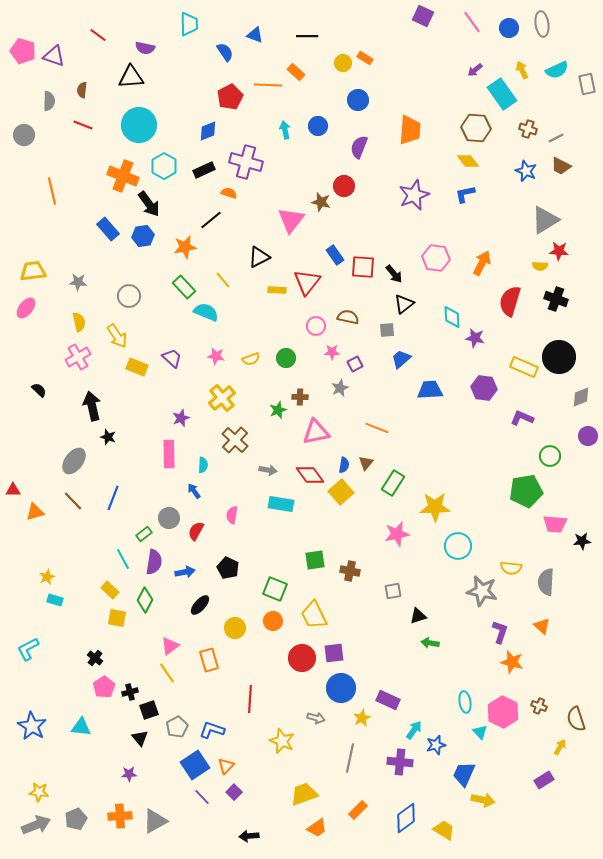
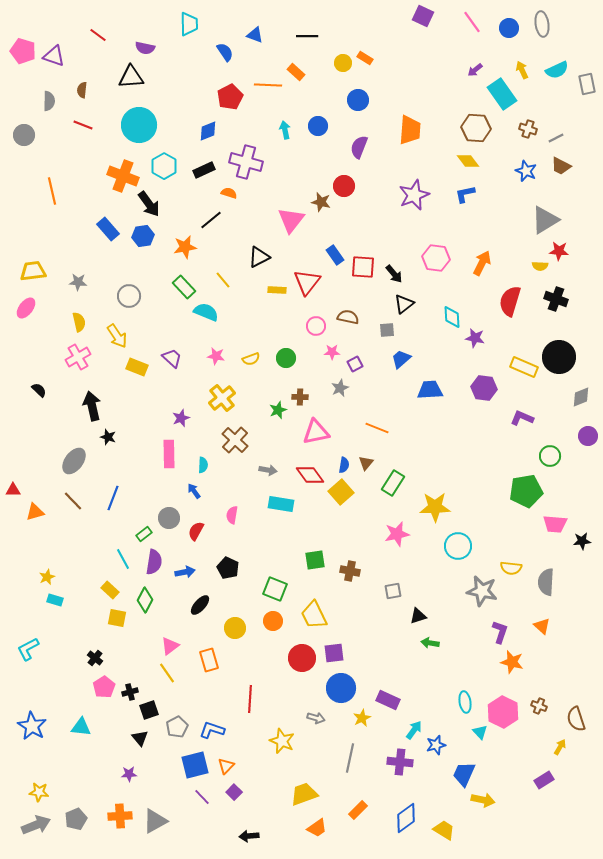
blue square at (195, 765): rotated 20 degrees clockwise
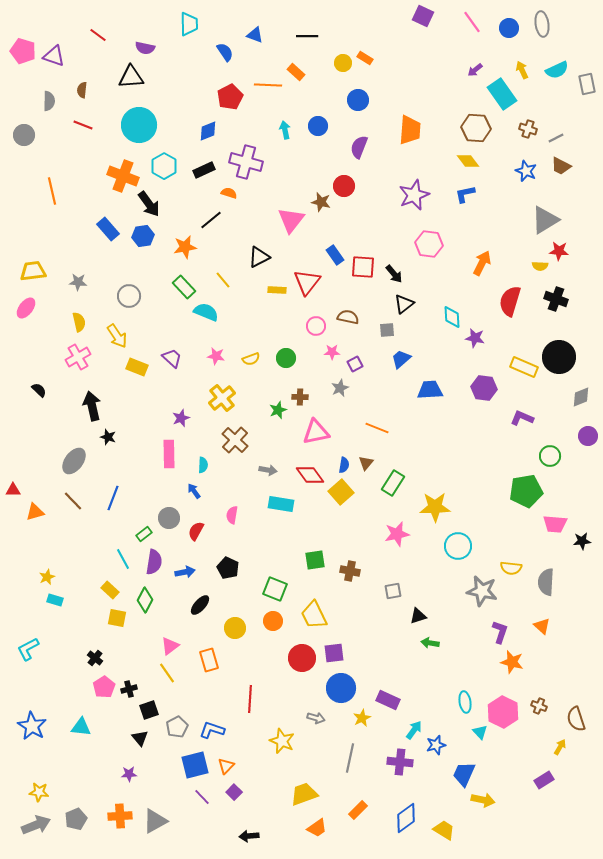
pink hexagon at (436, 258): moved 7 px left, 14 px up
black cross at (130, 692): moved 1 px left, 3 px up
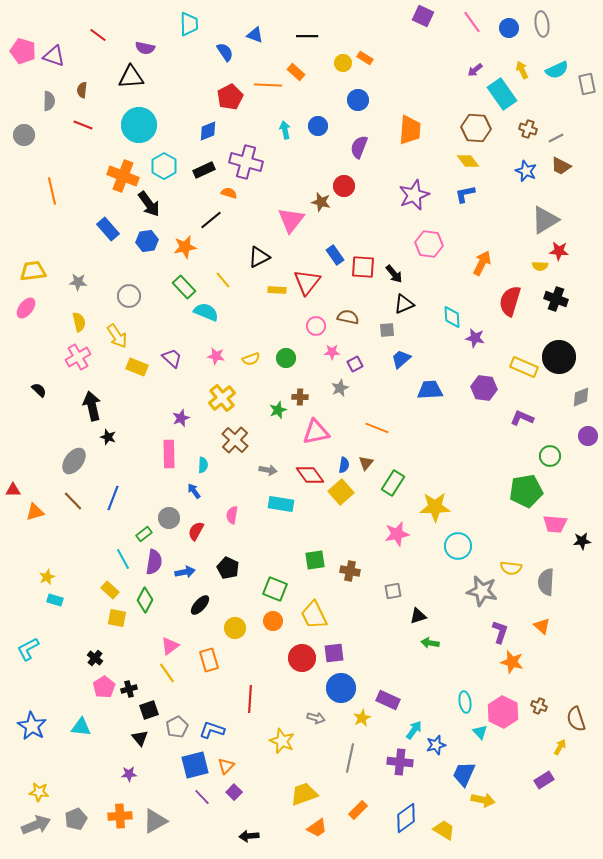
blue hexagon at (143, 236): moved 4 px right, 5 px down
black triangle at (404, 304): rotated 15 degrees clockwise
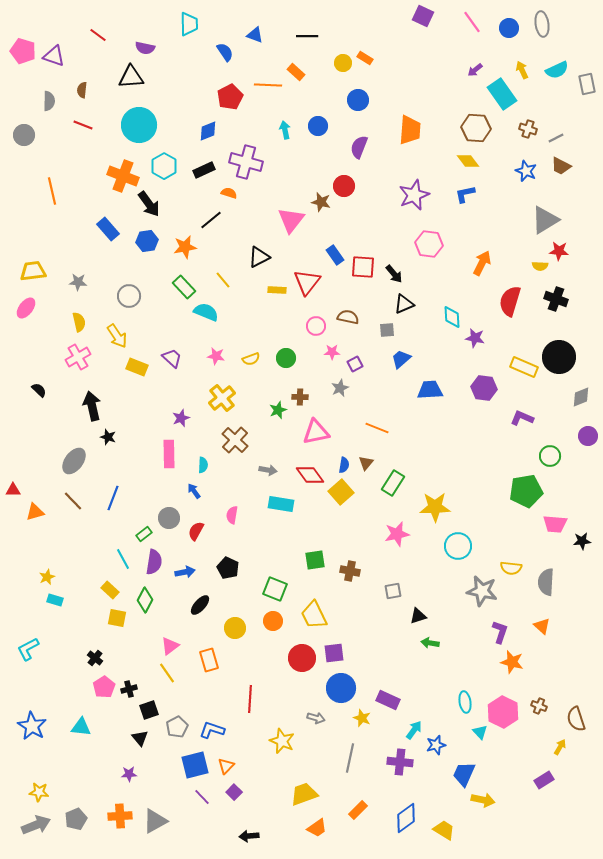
yellow star at (362, 718): rotated 24 degrees counterclockwise
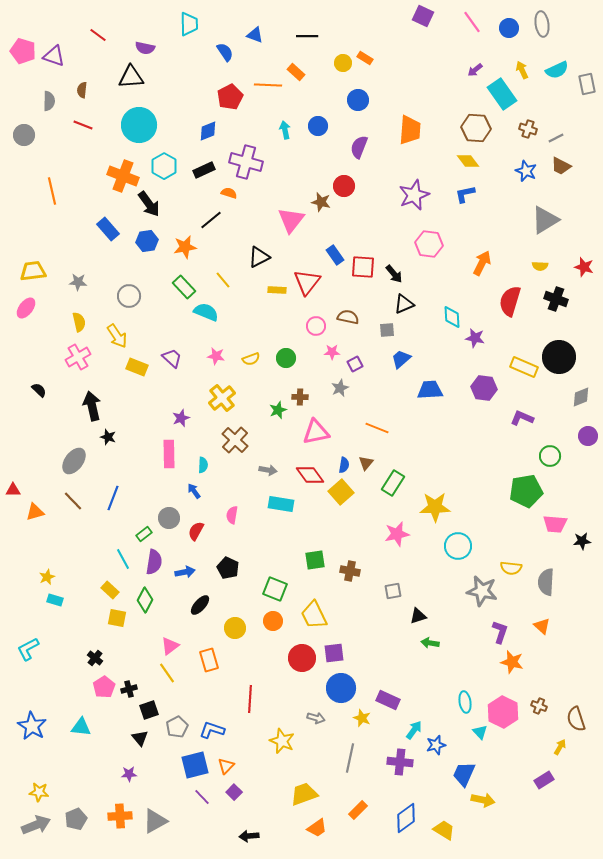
red star at (559, 251): moved 25 px right, 16 px down; rotated 12 degrees clockwise
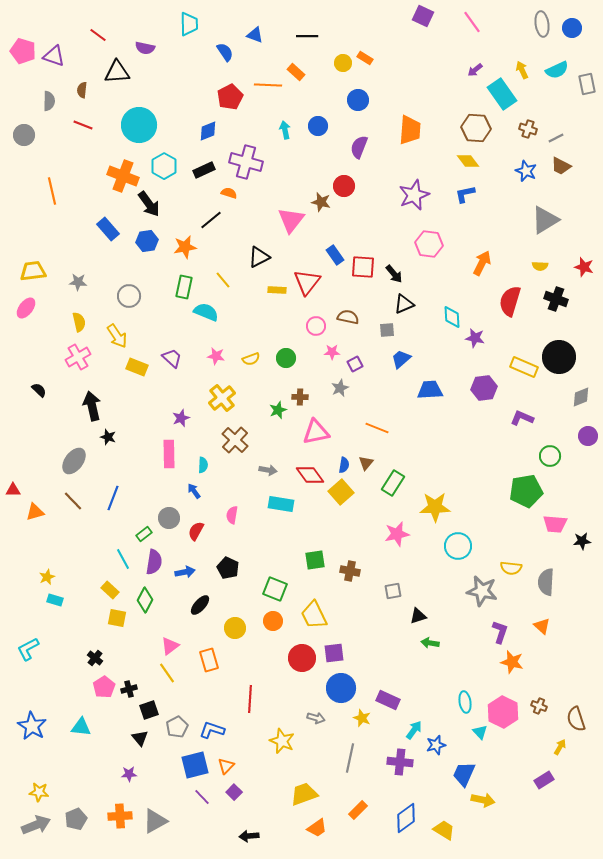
blue circle at (509, 28): moved 63 px right
black triangle at (131, 77): moved 14 px left, 5 px up
green rectangle at (184, 287): rotated 55 degrees clockwise
purple hexagon at (484, 388): rotated 15 degrees counterclockwise
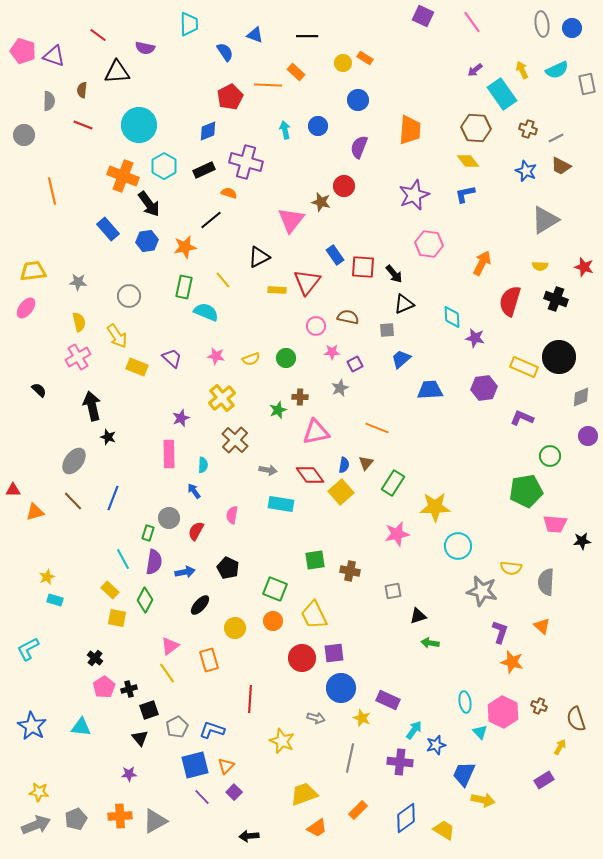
green rectangle at (144, 534): moved 4 px right, 1 px up; rotated 35 degrees counterclockwise
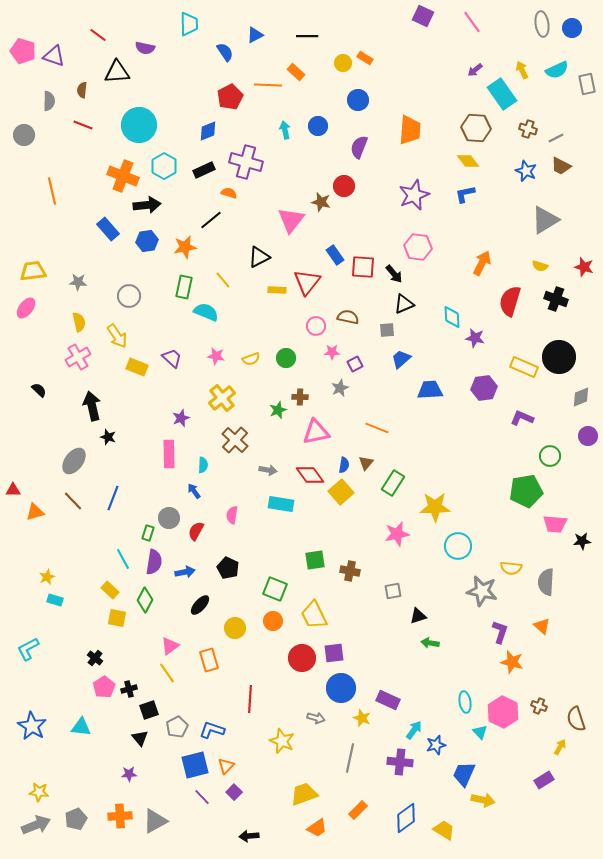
blue triangle at (255, 35): rotated 48 degrees counterclockwise
black arrow at (149, 204): moved 2 px left, 1 px down; rotated 60 degrees counterclockwise
pink hexagon at (429, 244): moved 11 px left, 3 px down
yellow semicircle at (540, 266): rotated 14 degrees clockwise
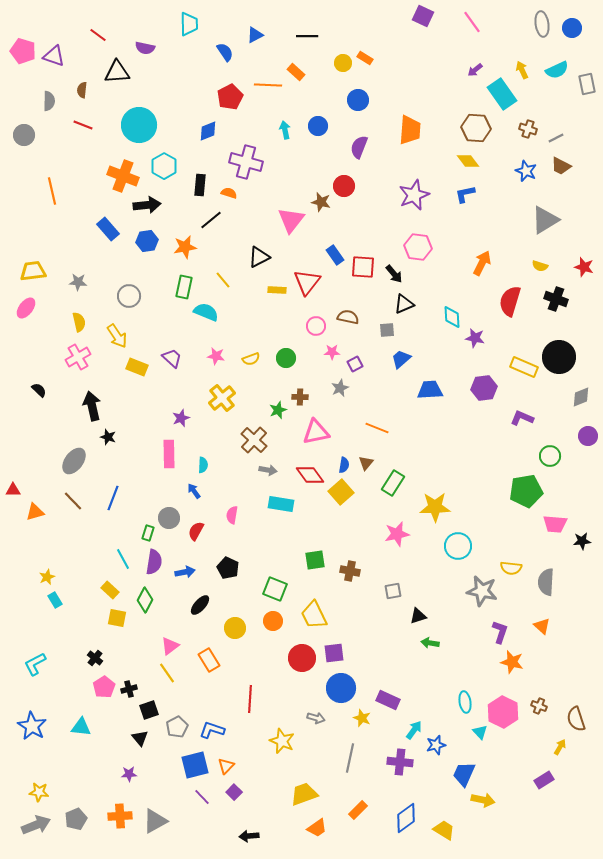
black rectangle at (204, 170): moved 4 px left, 15 px down; rotated 60 degrees counterclockwise
brown cross at (235, 440): moved 19 px right
cyan rectangle at (55, 600): rotated 42 degrees clockwise
cyan L-shape at (28, 649): moved 7 px right, 15 px down
orange rectangle at (209, 660): rotated 15 degrees counterclockwise
